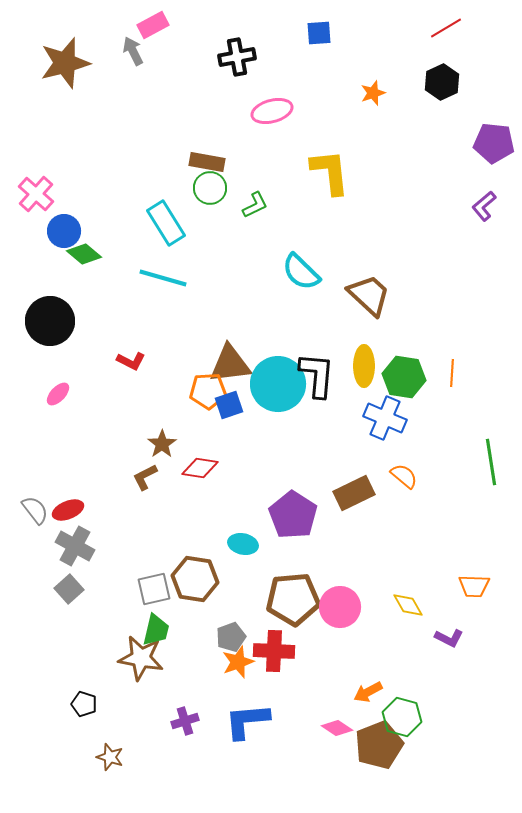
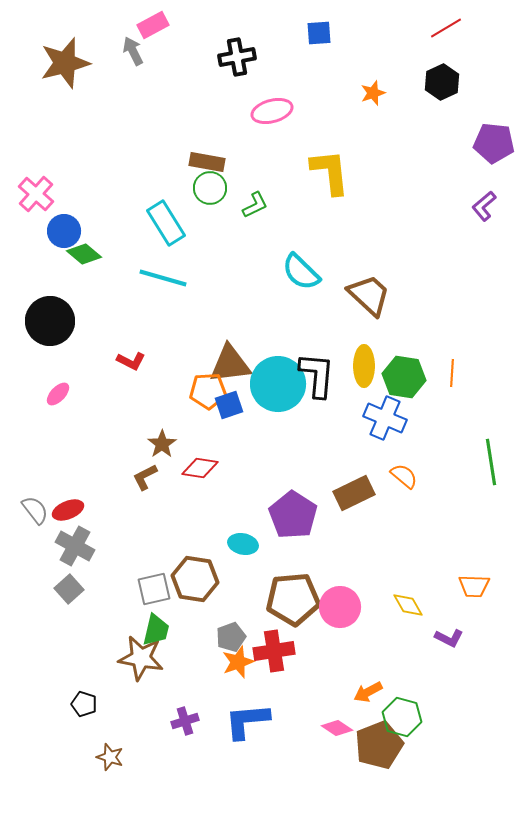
red cross at (274, 651): rotated 12 degrees counterclockwise
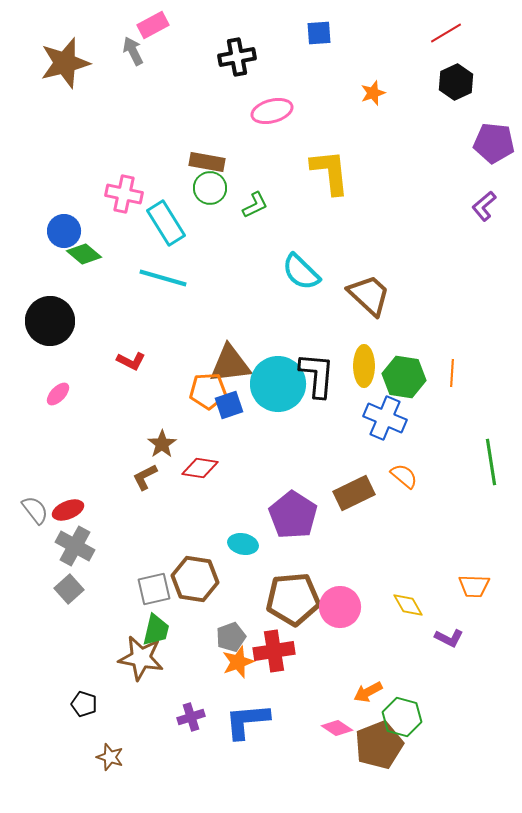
red line at (446, 28): moved 5 px down
black hexagon at (442, 82): moved 14 px right
pink cross at (36, 194): moved 88 px right; rotated 30 degrees counterclockwise
purple cross at (185, 721): moved 6 px right, 4 px up
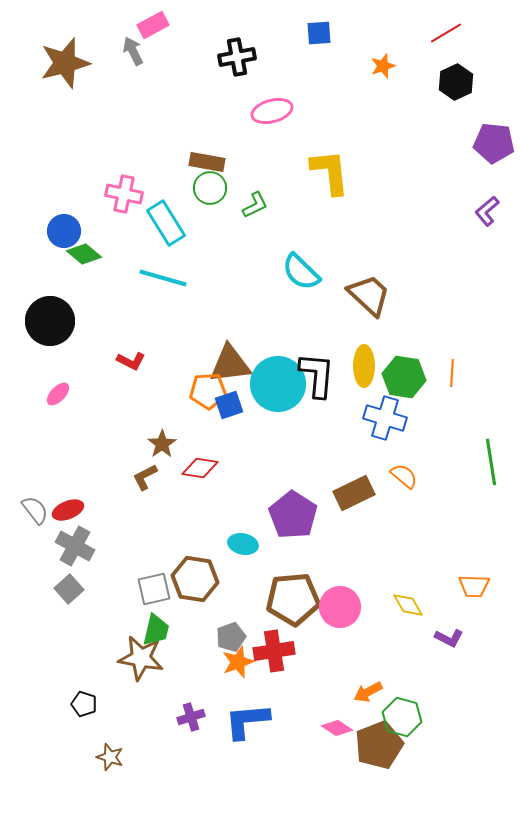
orange star at (373, 93): moved 10 px right, 27 px up
purple L-shape at (484, 206): moved 3 px right, 5 px down
blue cross at (385, 418): rotated 6 degrees counterclockwise
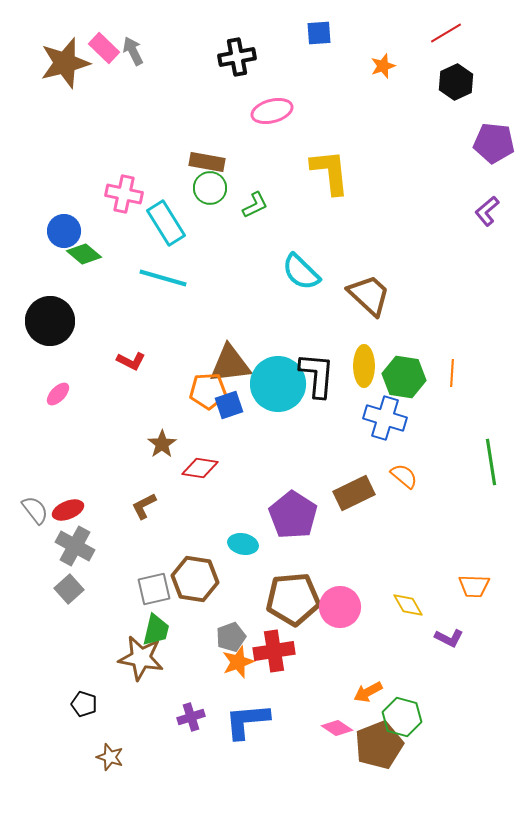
pink rectangle at (153, 25): moved 49 px left, 23 px down; rotated 72 degrees clockwise
brown L-shape at (145, 477): moved 1 px left, 29 px down
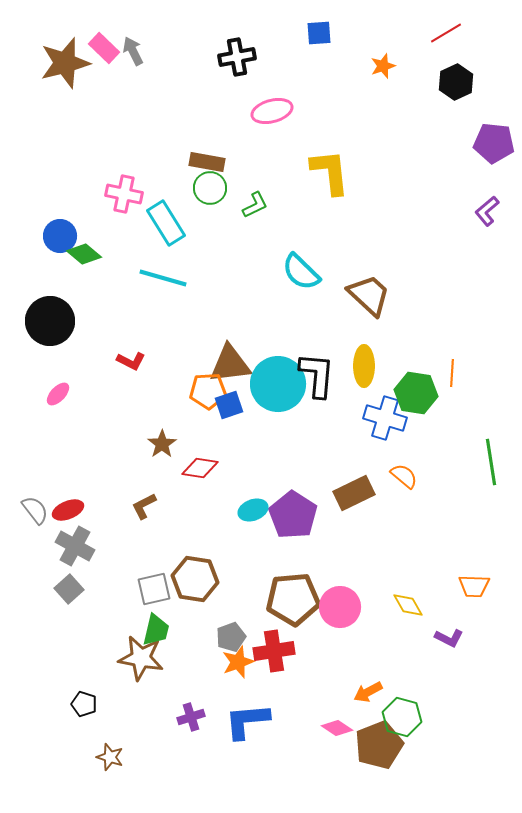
blue circle at (64, 231): moved 4 px left, 5 px down
green hexagon at (404, 377): moved 12 px right, 16 px down
cyan ellipse at (243, 544): moved 10 px right, 34 px up; rotated 32 degrees counterclockwise
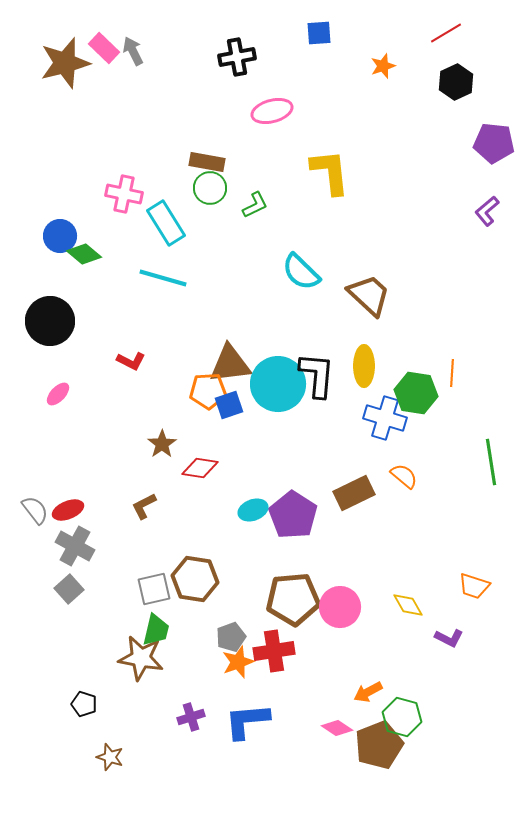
orange trapezoid at (474, 586): rotated 16 degrees clockwise
